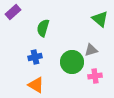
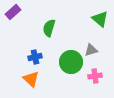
green semicircle: moved 6 px right
green circle: moved 1 px left
orange triangle: moved 5 px left, 6 px up; rotated 12 degrees clockwise
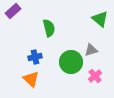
purple rectangle: moved 1 px up
green semicircle: rotated 150 degrees clockwise
pink cross: rotated 32 degrees counterclockwise
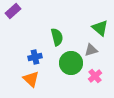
green triangle: moved 9 px down
green semicircle: moved 8 px right, 9 px down
green circle: moved 1 px down
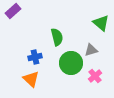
green triangle: moved 1 px right, 5 px up
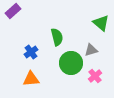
blue cross: moved 4 px left, 5 px up; rotated 24 degrees counterclockwise
orange triangle: rotated 48 degrees counterclockwise
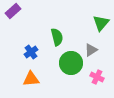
green triangle: rotated 30 degrees clockwise
gray triangle: rotated 16 degrees counterclockwise
pink cross: moved 2 px right, 1 px down; rotated 24 degrees counterclockwise
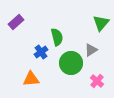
purple rectangle: moved 3 px right, 11 px down
blue cross: moved 10 px right
pink cross: moved 4 px down; rotated 16 degrees clockwise
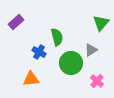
blue cross: moved 2 px left; rotated 24 degrees counterclockwise
